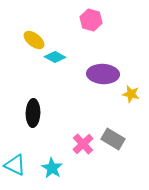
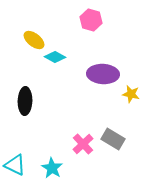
black ellipse: moved 8 px left, 12 px up
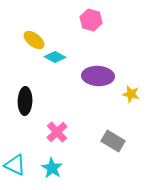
purple ellipse: moved 5 px left, 2 px down
gray rectangle: moved 2 px down
pink cross: moved 26 px left, 12 px up
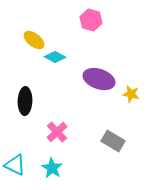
purple ellipse: moved 1 px right, 3 px down; rotated 16 degrees clockwise
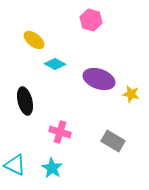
cyan diamond: moved 7 px down
black ellipse: rotated 16 degrees counterclockwise
pink cross: moved 3 px right; rotated 30 degrees counterclockwise
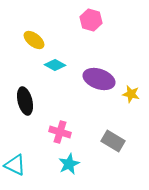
cyan diamond: moved 1 px down
cyan star: moved 17 px right, 4 px up; rotated 15 degrees clockwise
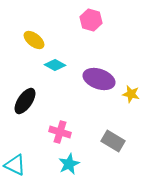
black ellipse: rotated 48 degrees clockwise
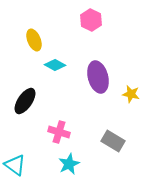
pink hexagon: rotated 10 degrees clockwise
yellow ellipse: rotated 30 degrees clockwise
purple ellipse: moved 1 px left, 2 px up; rotated 56 degrees clockwise
pink cross: moved 1 px left
cyan triangle: rotated 10 degrees clockwise
